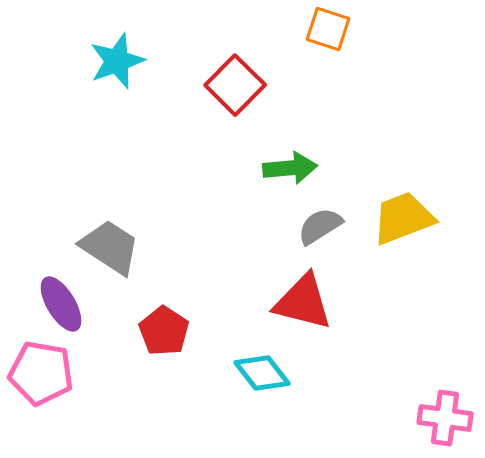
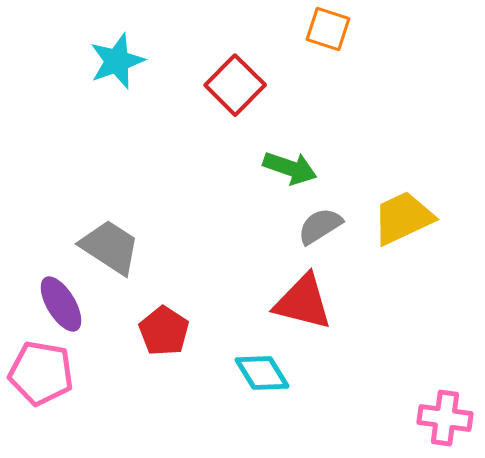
green arrow: rotated 24 degrees clockwise
yellow trapezoid: rotated 4 degrees counterclockwise
cyan diamond: rotated 6 degrees clockwise
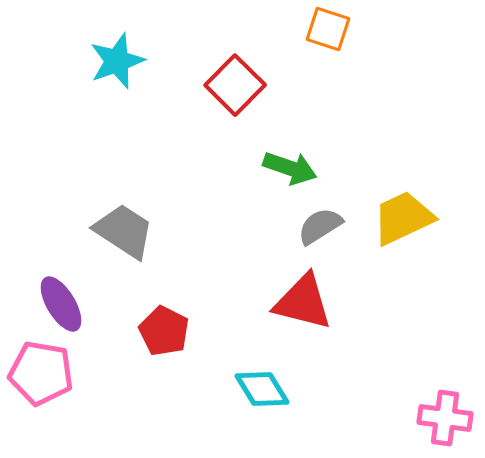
gray trapezoid: moved 14 px right, 16 px up
red pentagon: rotated 6 degrees counterclockwise
cyan diamond: moved 16 px down
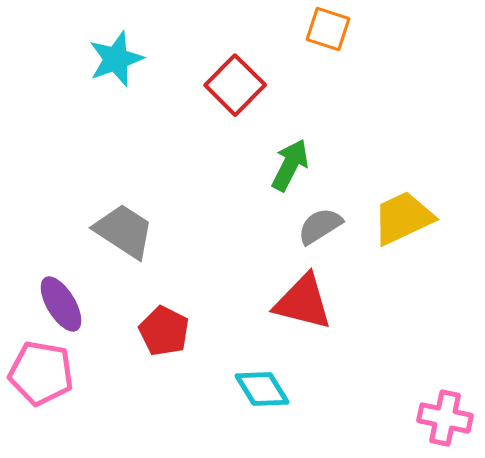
cyan star: moved 1 px left, 2 px up
green arrow: moved 3 px up; rotated 82 degrees counterclockwise
pink cross: rotated 4 degrees clockwise
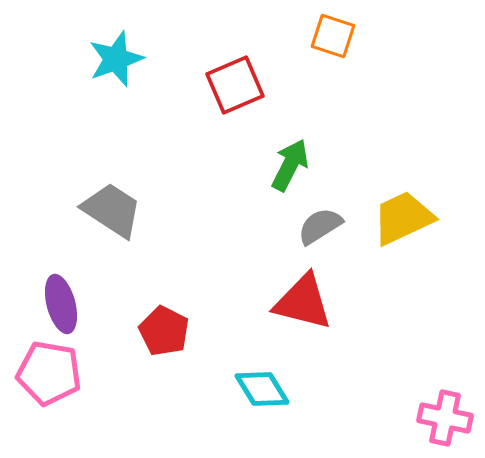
orange square: moved 5 px right, 7 px down
red square: rotated 22 degrees clockwise
gray trapezoid: moved 12 px left, 21 px up
purple ellipse: rotated 16 degrees clockwise
pink pentagon: moved 8 px right
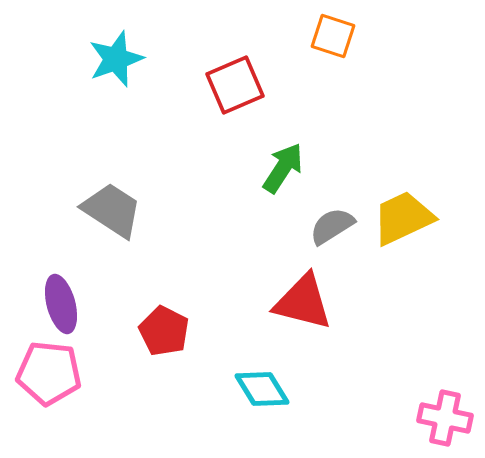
green arrow: moved 7 px left, 3 px down; rotated 6 degrees clockwise
gray semicircle: moved 12 px right
pink pentagon: rotated 4 degrees counterclockwise
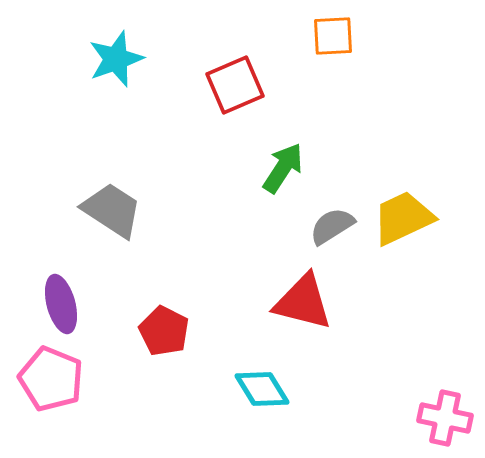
orange square: rotated 21 degrees counterclockwise
pink pentagon: moved 2 px right, 6 px down; rotated 16 degrees clockwise
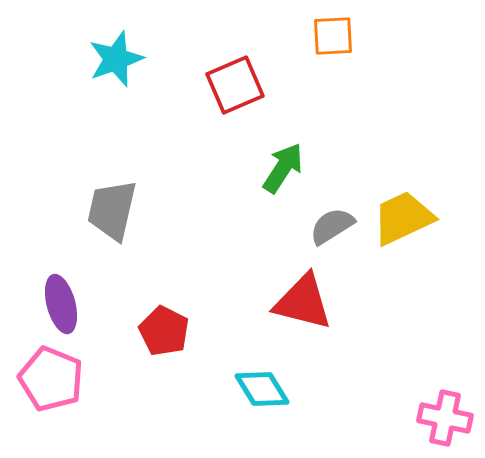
gray trapezoid: rotated 110 degrees counterclockwise
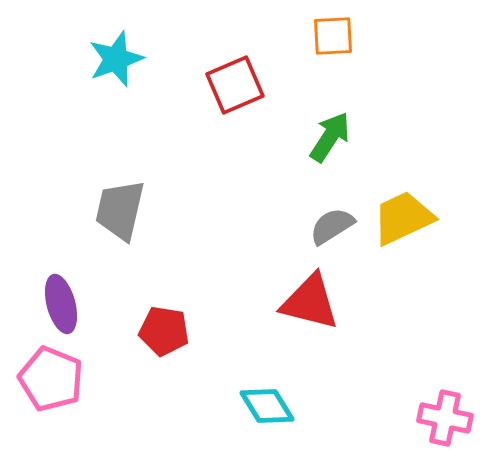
green arrow: moved 47 px right, 31 px up
gray trapezoid: moved 8 px right
red triangle: moved 7 px right
red pentagon: rotated 18 degrees counterclockwise
cyan diamond: moved 5 px right, 17 px down
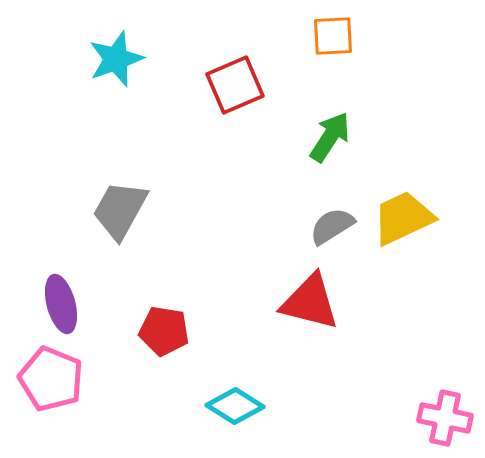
gray trapezoid: rotated 16 degrees clockwise
cyan diamond: moved 32 px left; rotated 26 degrees counterclockwise
